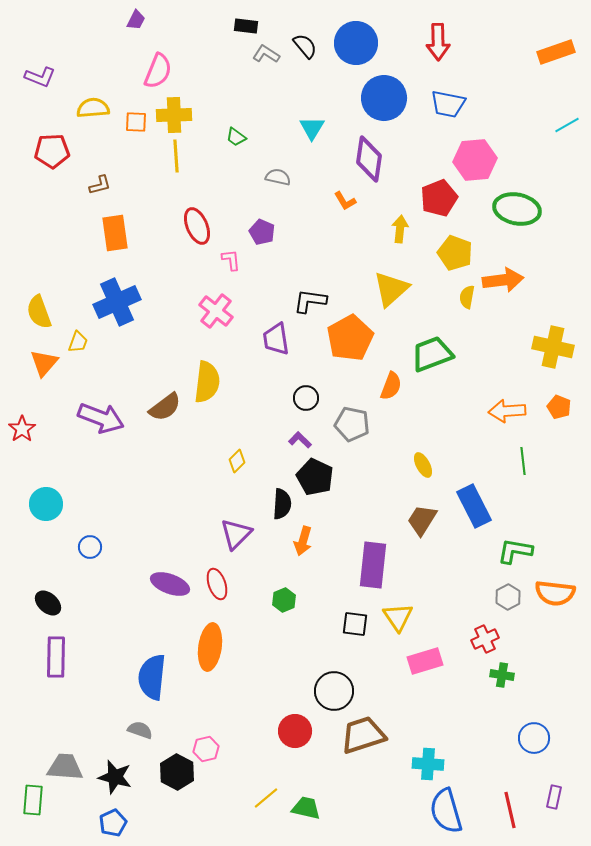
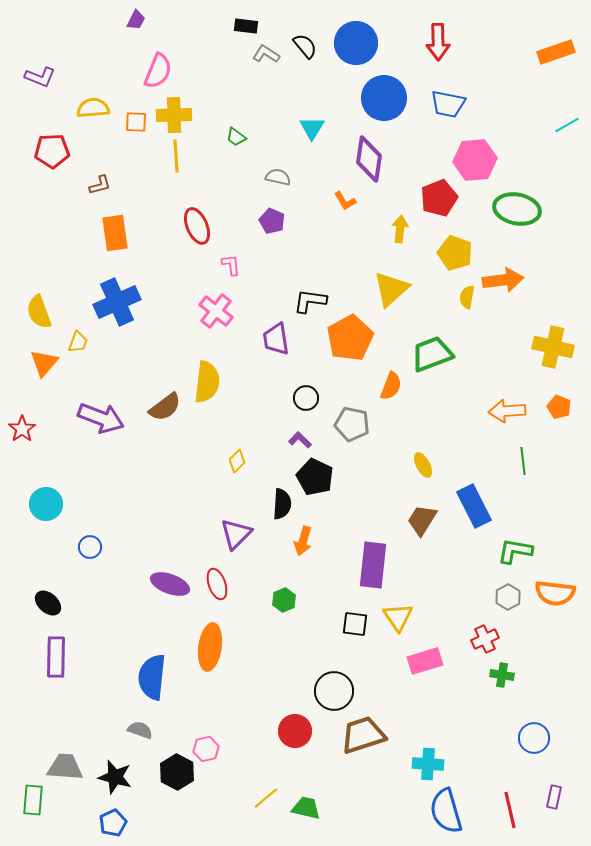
purple pentagon at (262, 232): moved 10 px right, 11 px up
pink L-shape at (231, 260): moved 5 px down
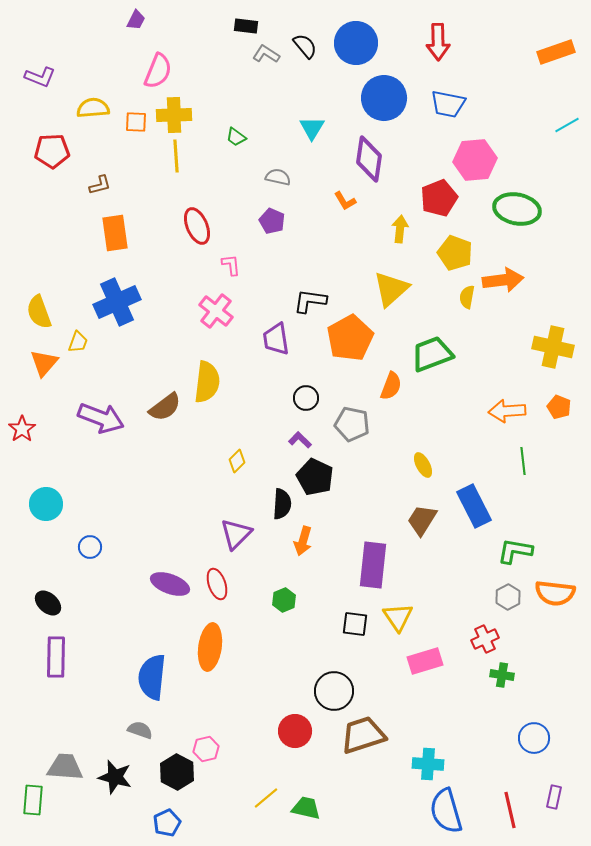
blue pentagon at (113, 823): moved 54 px right
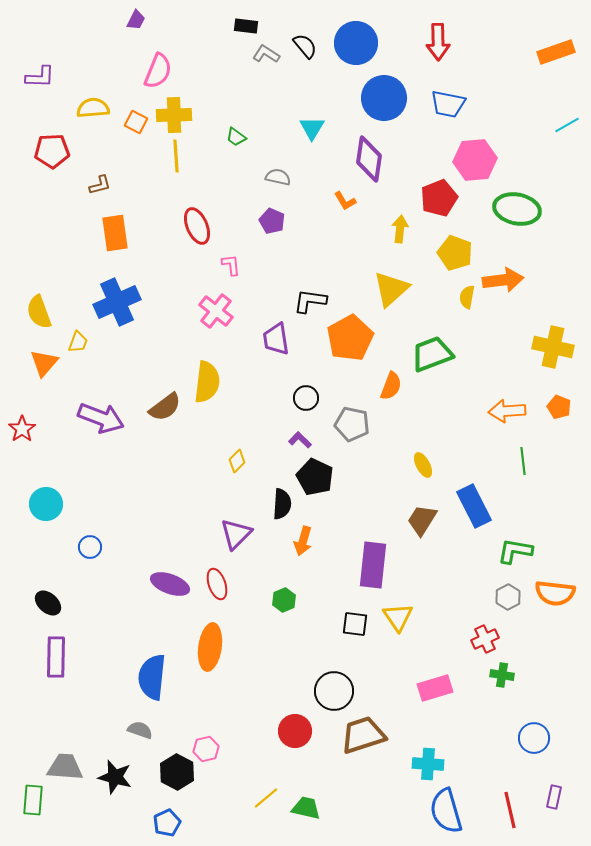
purple L-shape at (40, 77): rotated 20 degrees counterclockwise
orange square at (136, 122): rotated 25 degrees clockwise
pink rectangle at (425, 661): moved 10 px right, 27 px down
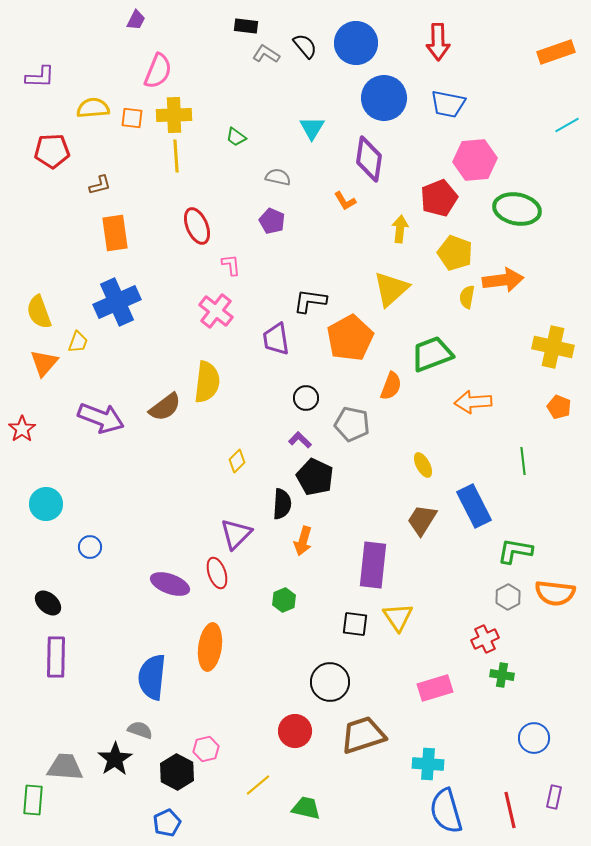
orange square at (136, 122): moved 4 px left, 4 px up; rotated 20 degrees counterclockwise
orange arrow at (507, 411): moved 34 px left, 9 px up
red ellipse at (217, 584): moved 11 px up
black circle at (334, 691): moved 4 px left, 9 px up
black star at (115, 777): moved 18 px up; rotated 24 degrees clockwise
yellow line at (266, 798): moved 8 px left, 13 px up
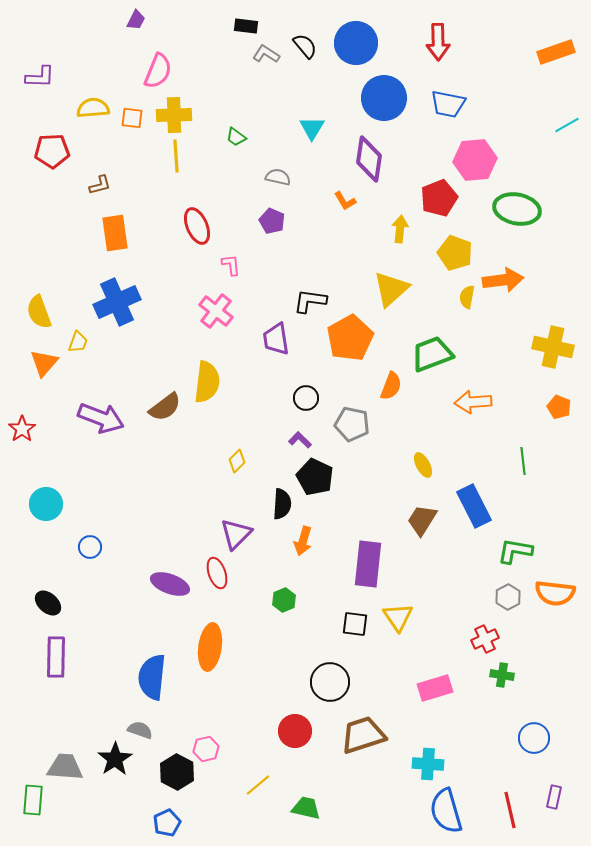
purple rectangle at (373, 565): moved 5 px left, 1 px up
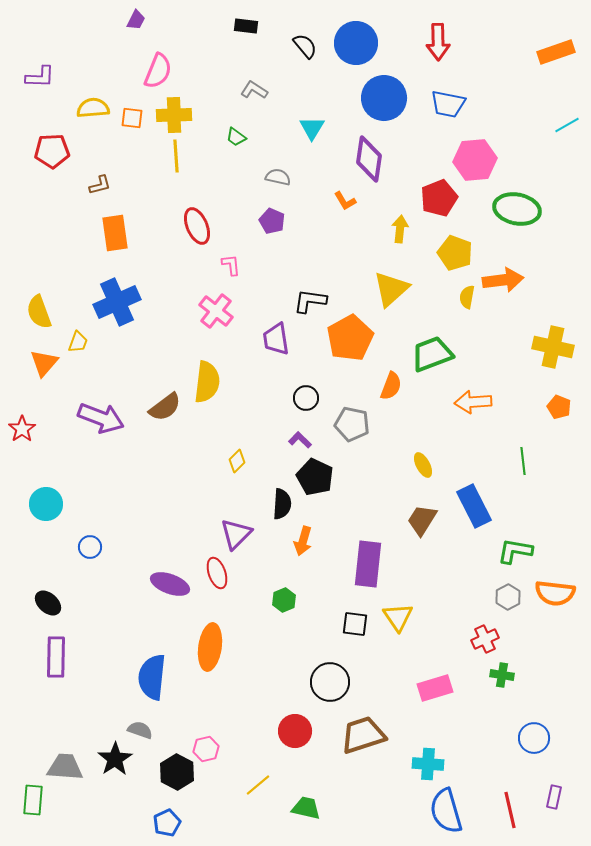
gray L-shape at (266, 54): moved 12 px left, 36 px down
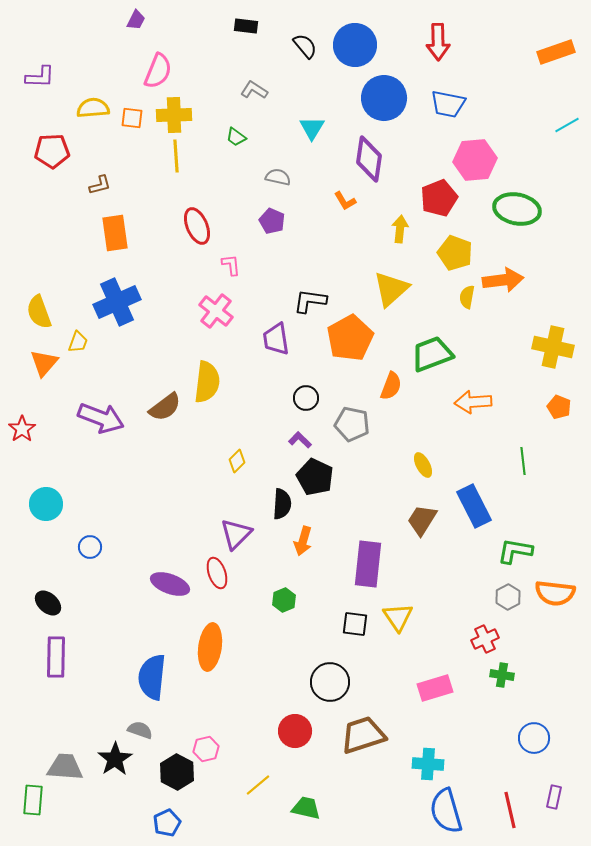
blue circle at (356, 43): moved 1 px left, 2 px down
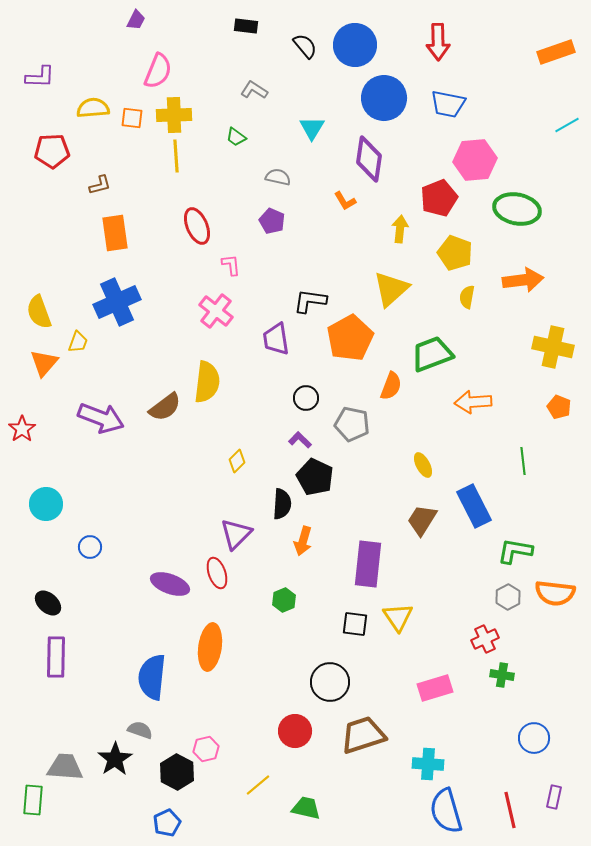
orange arrow at (503, 280): moved 20 px right
